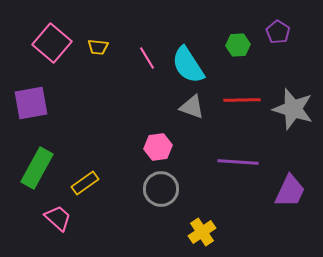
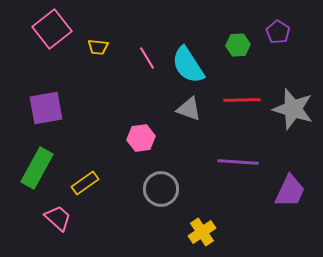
pink square: moved 14 px up; rotated 12 degrees clockwise
purple square: moved 15 px right, 5 px down
gray triangle: moved 3 px left, 2 px down
pink hexagon: moved 17 px left, 9 px up
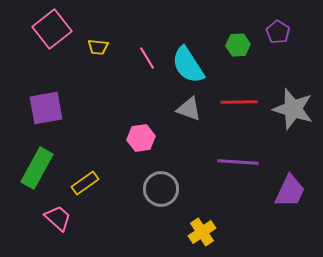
red line: moved 3 px left, 2 px down
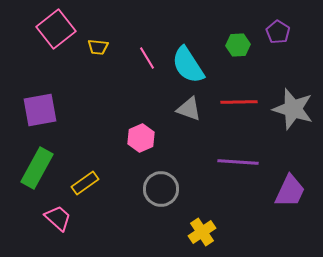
pink square: moved 4 px right
purple square: moved 6 px left, 2 px down
pink hexagon: rotated 16 degrees counterclockwise
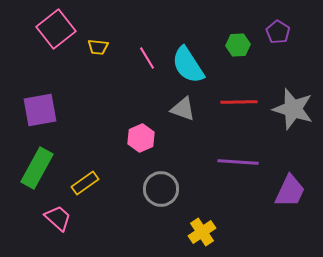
gray triangle: moved 6 px left
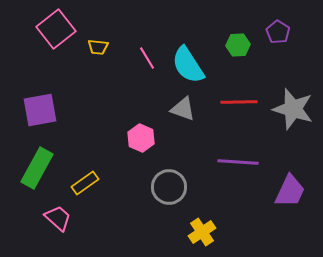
pink hexagon: rotated 12 degrees counterclockwise
gray circle: moved 8 px right, 2 px up
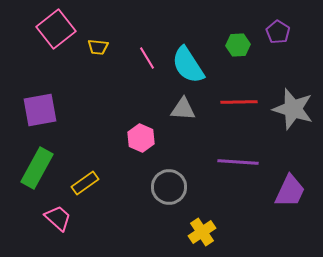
gray triangle: rotated 16 degrees counterclockwise
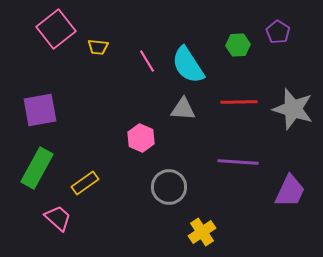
pink line: moved 3 px down
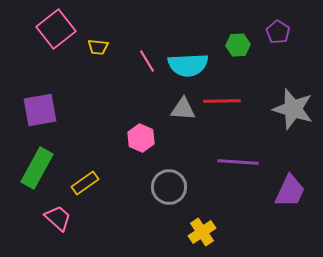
cyan semicircle: rotated 60 degrees counterclockwise
red line: moved 17 px left, 1 px up
